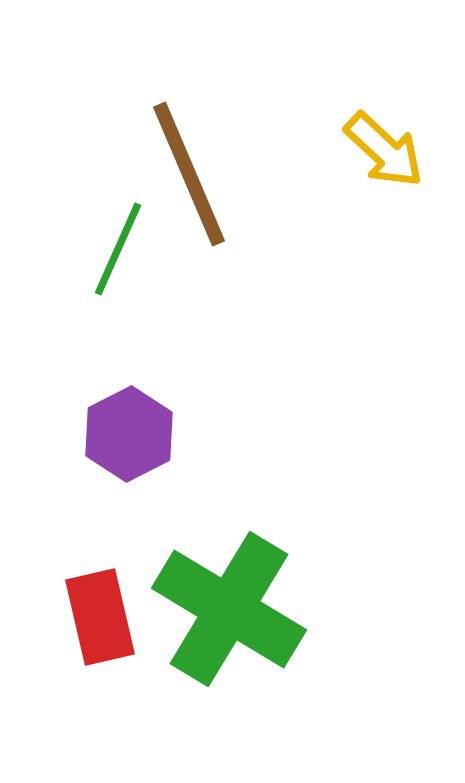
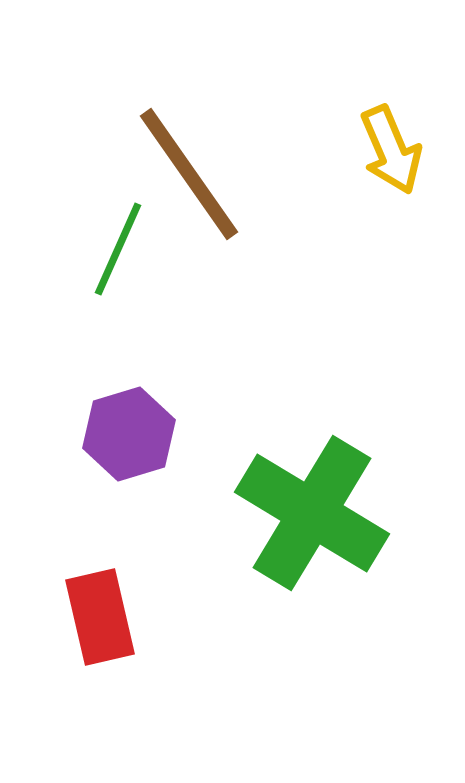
yellow arrow: moved 7 px right; rotated 24 degrees clockwise
brown line: rotated 12 degrees counterclockwise
purple hexagon: rotated 10 degrees clockwise
green cross: moved 83 px right, 96 px up
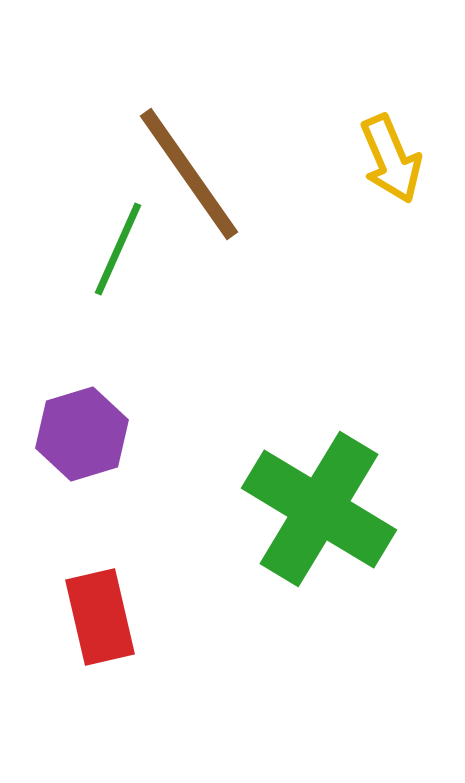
yellow arrow: moved 9 px down
purple hexagon: moved 47 px left
green cross: moved 7 px right, 4 px up
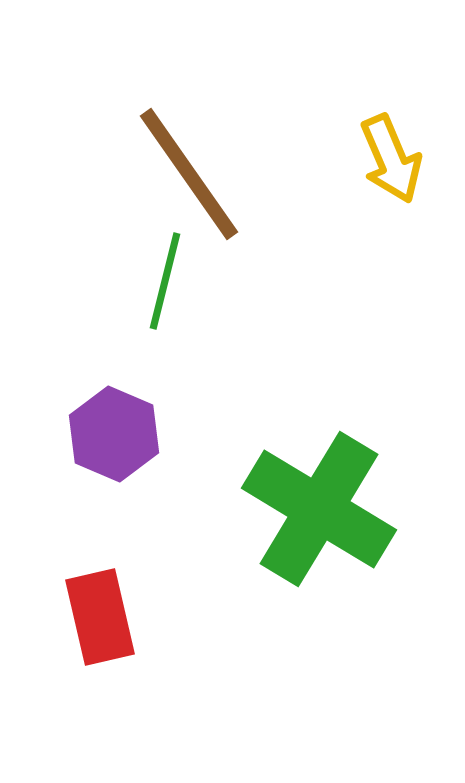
green line: moved 47 px right, 32 px down; rotated 10 degrees counterclockwise
purple hexagon: moved 32 px right; rotated 20 degrees counterclockwise
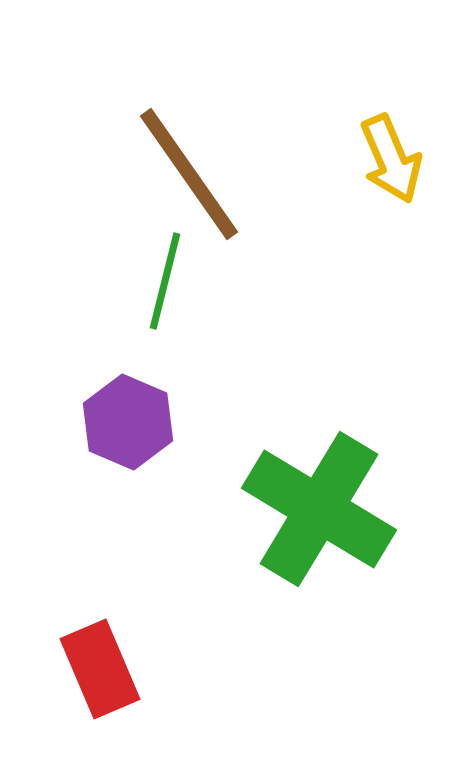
purple hexagon: moved 14 px right, 12 px up
red rectangle: moved 52 px down; rotated 10 degrees counterclockwise
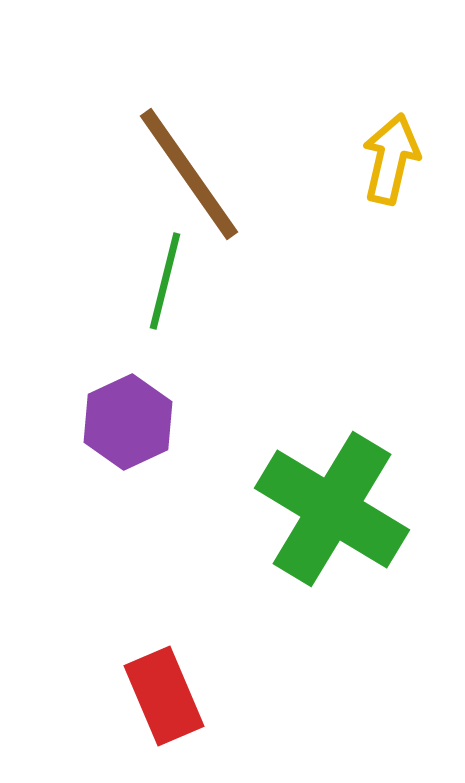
yellow arrow: rotated 144 degrees counterclockwise
purple hexagon: rotated 12 degrees clockwise
green cross: moved 13 px right
red rectangle: moved 64 px right, 27 px down
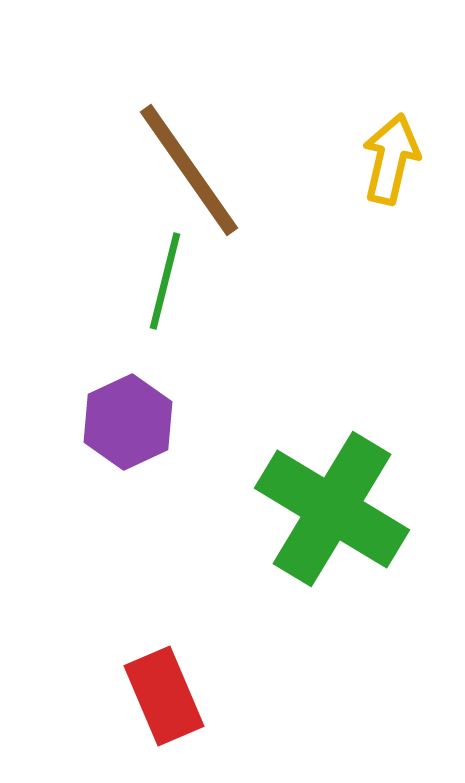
brown line: moved 4 px up
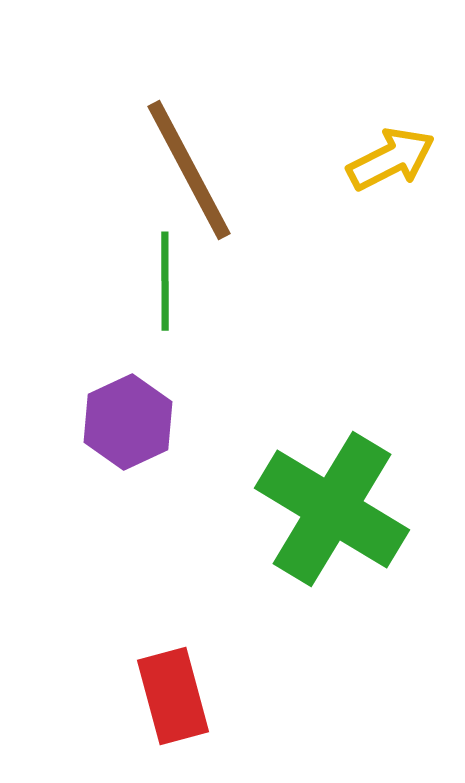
yellow arrow: rotated 50 degrees clockwise
brown line: rotated 7 degrees clockwise
green line: rotated 14 degrees counterclockwise
red rectangle: moved 9 px right; rotated 8 degrees clockwise
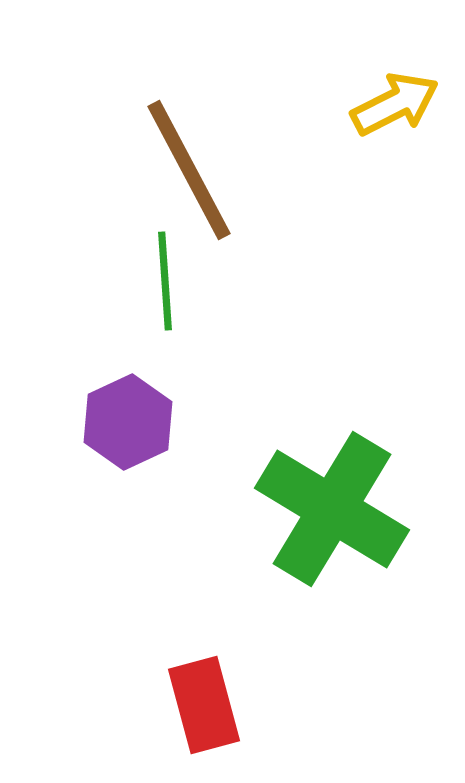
yellow arrow: moved 4 px right, 55 px up
green line: rotated 4 degrees counterclockwise
red rectangle: moved 31 px right, 9 px down
